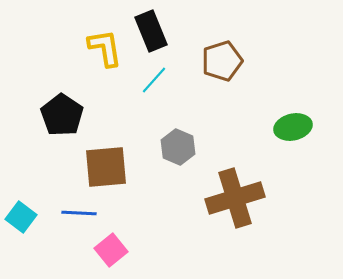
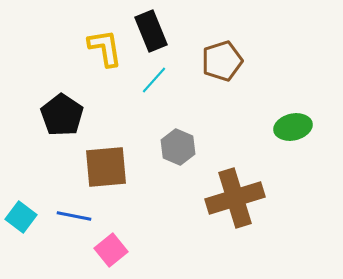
blue line: moved 5 px left, 3 px down; rotated 8 degrees clockwise
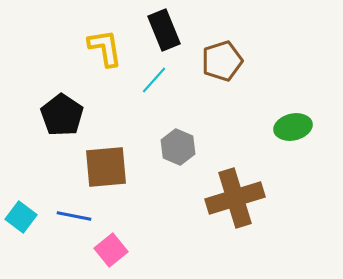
black rectangle: moved 13 px right, 1 px up
